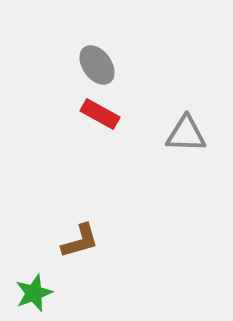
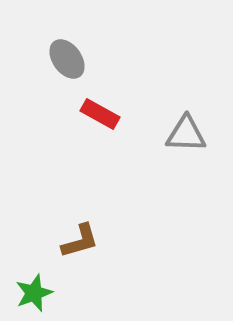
gray ellipse: moved 30 px left, 6 px up
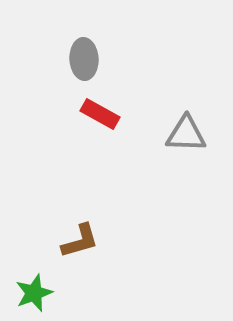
gray ellipse: moved 17 px right; rotated 33 degrees clockwise
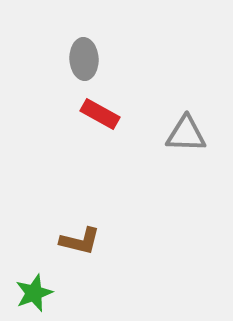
brown L-shape: rotated 30 degrees clockwise
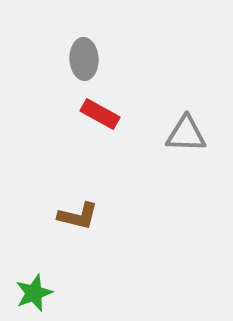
brown L-shape: moved 2 px left, 25 px up
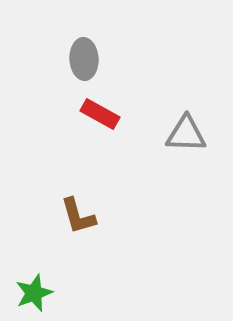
brown L-shape: rotated 60 degrees clockwise
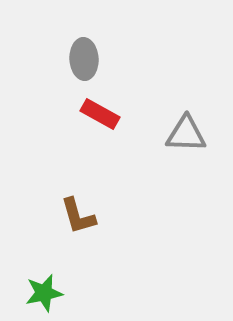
green star: moved 10 px right; rotated 9 degrees clockwise
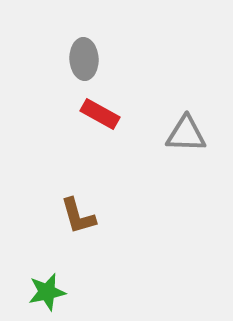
green star: moved 3 px right, 1 px up
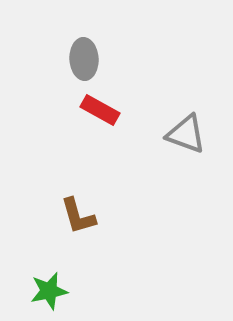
red rectangle: moved 4 px up
gray triangle: rotated 18 degrees clockwise
green star: moved 2 px right, 1 px up
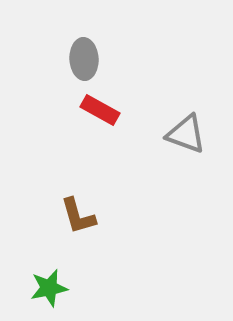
green star: moved 3 px up
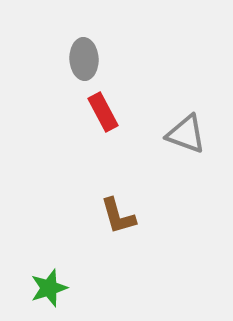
red rectangle: moved 3 px right, 2 px down; rotated 33 degrees clockwise
brown L-shape: moved 40 px right
green star: rotated 6 degrees counterclockwise
